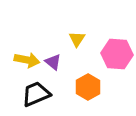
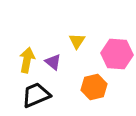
yellow triangle: moved 2 px down
yellow arrow: rotated 90 degrees counterclockwise
orange hexagon: moved 6 px right; rotated 15 degrees clockwise
black trapezoid: moved 1 px down
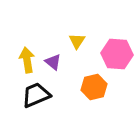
yellow arrow: rotated 20 degrees counterclockwise
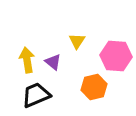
pink hexagon: moved 1 px left, 2 px down
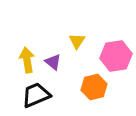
pink hexagon: rotated 12 degrees counterclockwise
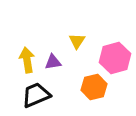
pink hexagon: moved 1 px left, 2 px down; rotated 8 degrees counterclockwise
purple triangle: rotated 48 degrees counterclockwise
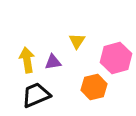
pink hexagon: moved 1 px right
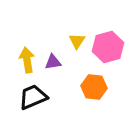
pink hexagon: moved 8 px left, 11 px up
orange hexagon: rotated 20 degrees clockwise
black trapezoid: moved 3 px left, 2 px down
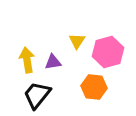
pink hexagon: moved 5 px down
black trapezoid: moved 4 px right, 2 px up; rotated 28 degrees counterclockwise
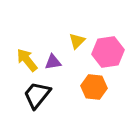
yellow triangle: rotated 12 degrees clockwise
pink hexagon: rotated 8 degrees clockwise
yellow arrow: rotated 30 degrees counterclockwise
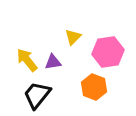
yellow triangle: moved 4 px left, 4 px up
orange hexagon: rotated 15 degrees clockwise
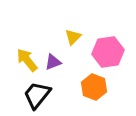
purple triangle: rotated 12 degrees counterclockwise
